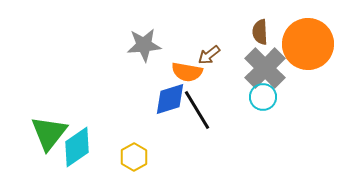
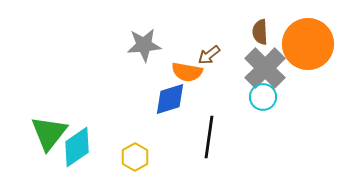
black line: moved 12 px right, 27 px down; rotated 39 degrees clockwise
yellow hexagon: moved 1 px right
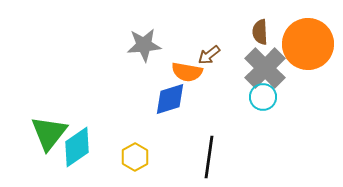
black line: moved 20 px down
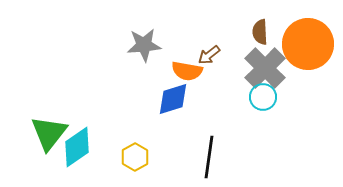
orange semicircle: moved 1 px up
blue diamond: moved 3 px right
